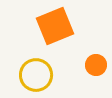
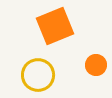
yellow circle: moved 2 px right
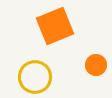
yellow circle: moved 3 px left, 2 px down
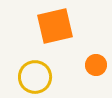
orange square: rotated 9 degrees clockwise
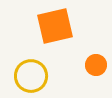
yellow circle: moved 4 px left, 1 px up
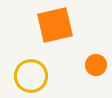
orange square: moved 1 px up
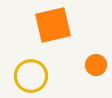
orange square: moved 2 px left
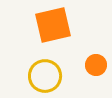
yellow circle: moved 14 px right
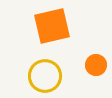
orange square: moved 1 px left, 1 px down
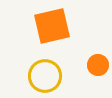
orange circle: moved 2 px right
